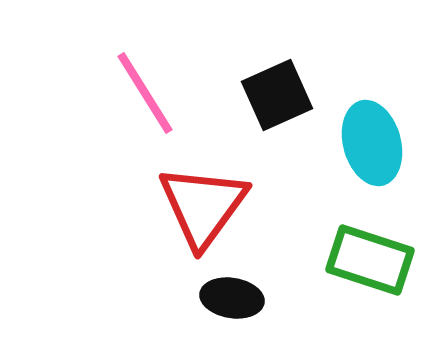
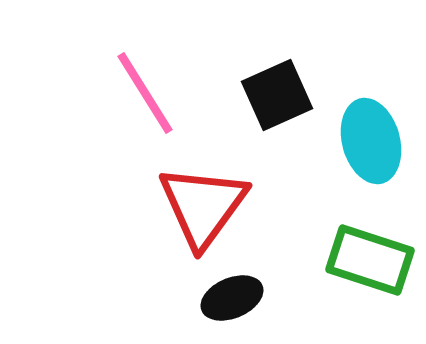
cyan ellipse: moved 1 px left, 2 px up
black ellipse: rotated 32 degrees counterclockwise
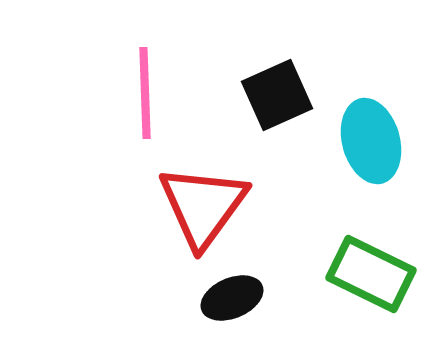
pink line: rotated 30 degrees clockwise
green rectangle: moved 1 px right, 14 px down; rotated 8 degrees clockwise
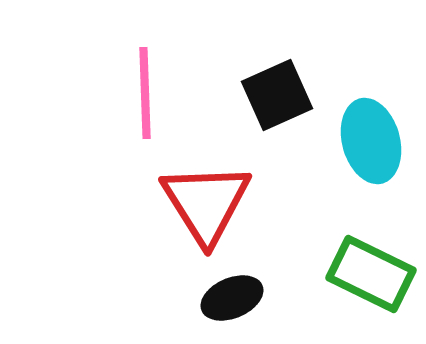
red triangle: moved 3 px right, 3 px up; rotated 8 degrees counterclockwise
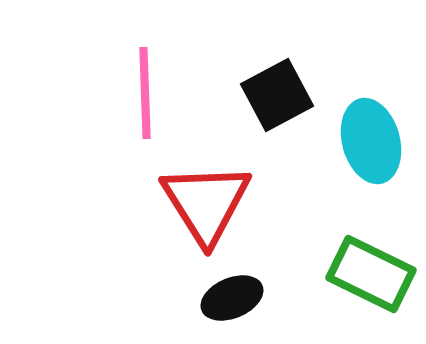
black square: rotated 4 degrees counterclockwise
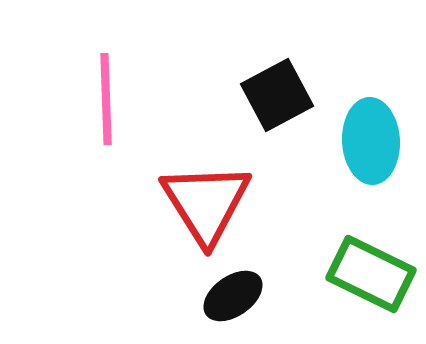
pink line: moved 39 px left, 6 px down
cyan ellipse: rotated 12 degrees clockwise
black ellipse: moved 1 px right, 2 px up; rotated 12 degrees counterclockwise
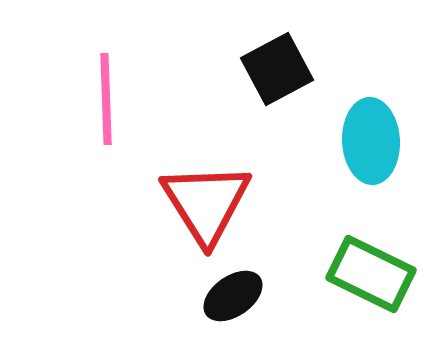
black square: moved 26 px up
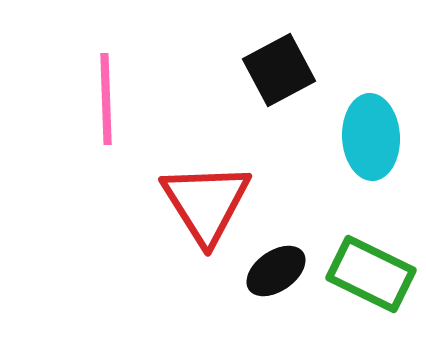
black square: moved 2 px right, 1 px down
cyan ellipse: moved 4 px up
black ellipse: moved 43 px right, 25 px up
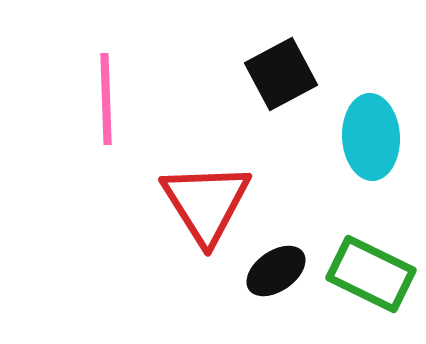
black square: moved 2 px right, 4 px down
